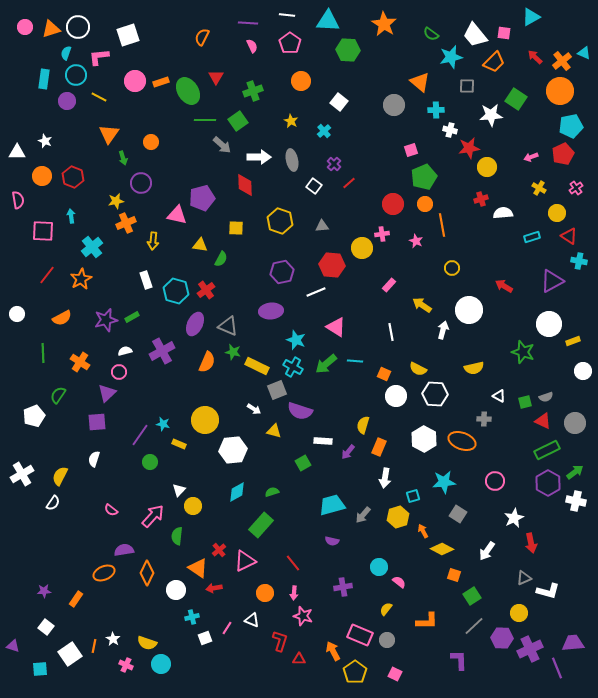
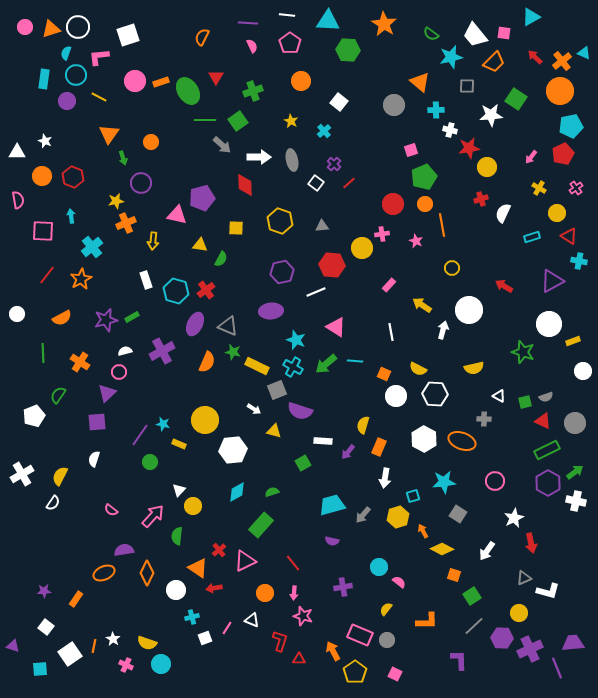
pink arrow at (531, 157): rotated 32 degrees counterclockwise
white square at (314, 186): moved 2 px right, 3 px up
white semicircle at (503, 213): rotated 60 degrees counterclockwise
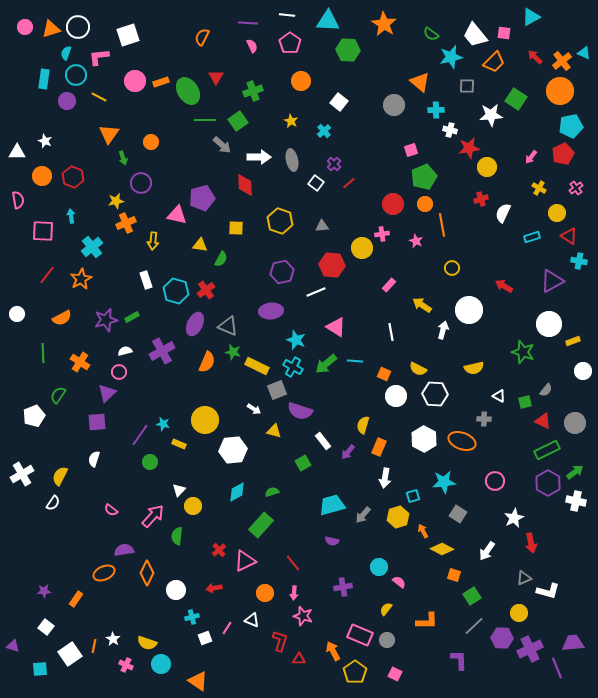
gray semicircle at (546, 397): moved 7 px up; rotated 32 degrees counterclockwise
white rectangle at (323, 441): rotated 48 degrees clockwise
orange triangle at (198, 568): moved 113 px down
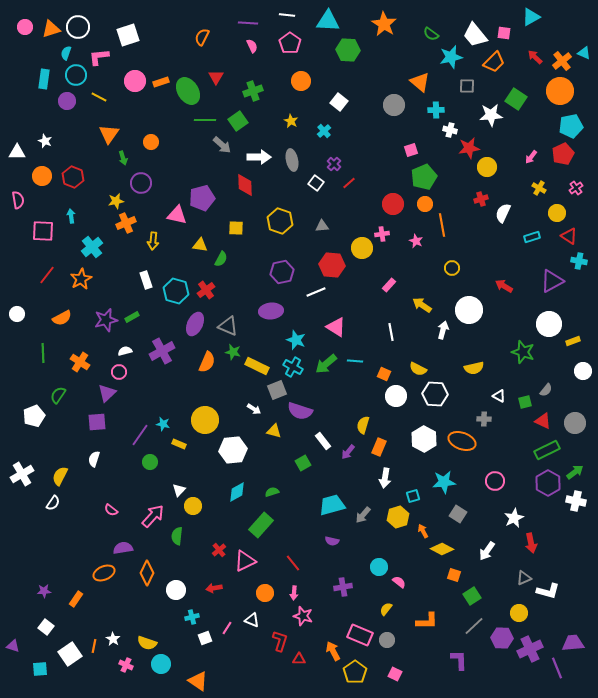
purple semicircle at (124, 550): moved 1 px left, 2 px up
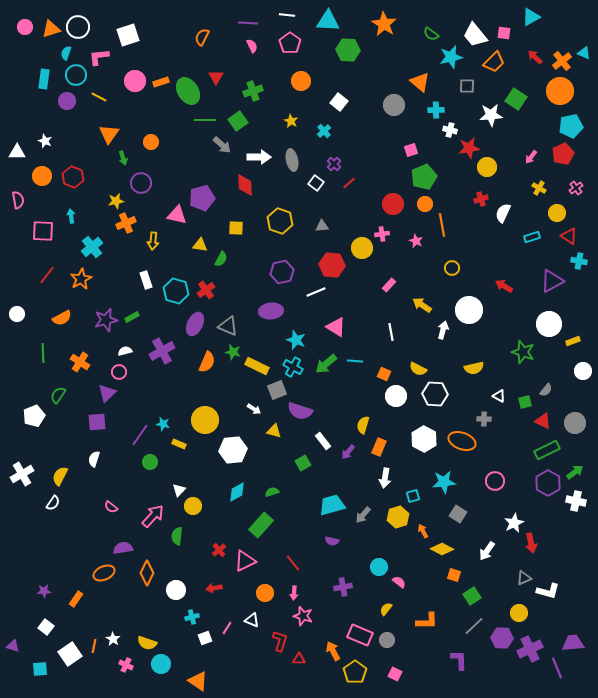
pink semicircle at (111, 510): moved 3 px up
white star at (514, 518): moved 5 px down
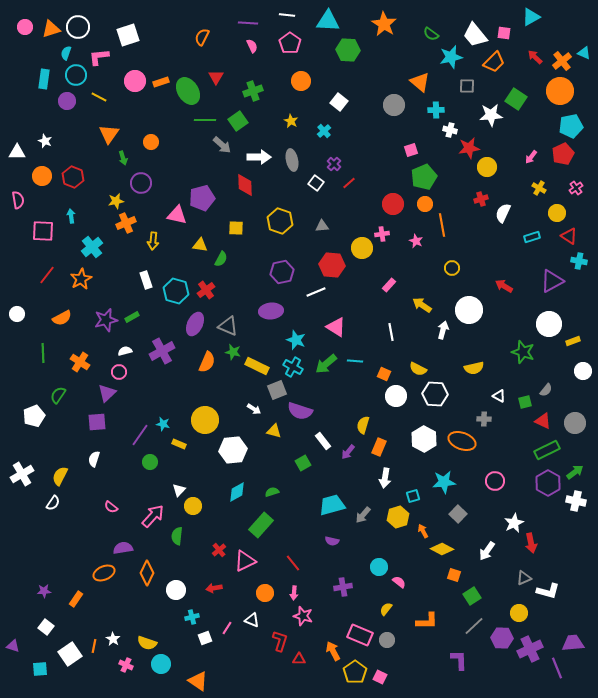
gray square at (458, 514): rotated 12 degrees clockwise
pink square at (395, 674): moved 15 px left, 3 px down
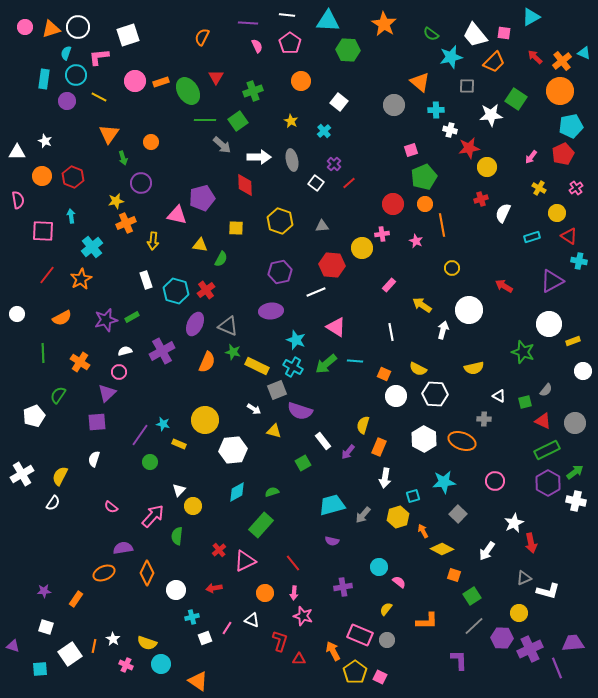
pink semicircle at (252, 46): moved 5 px right
purple hexagon at (282, 272): moved 2 px left
white square at (46, 627): rotated 21 degrees counterclockwise
